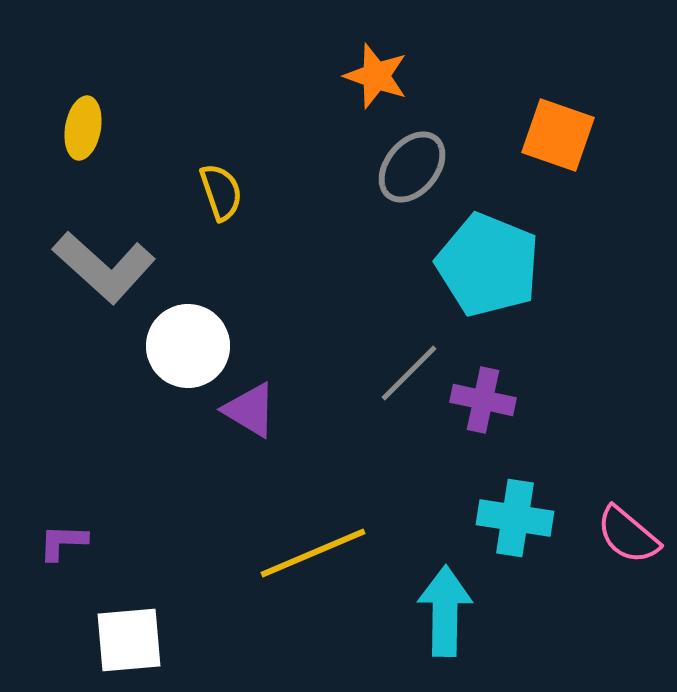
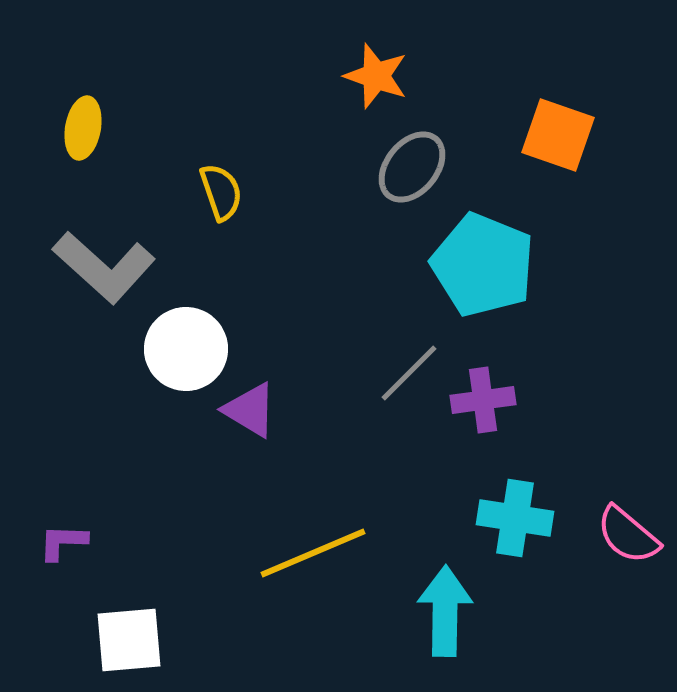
cyan pentagon: moved 5 px left
white circle: moved 2 px left, 3 px down
purple cross: rotated 20 degrees counterclockwise
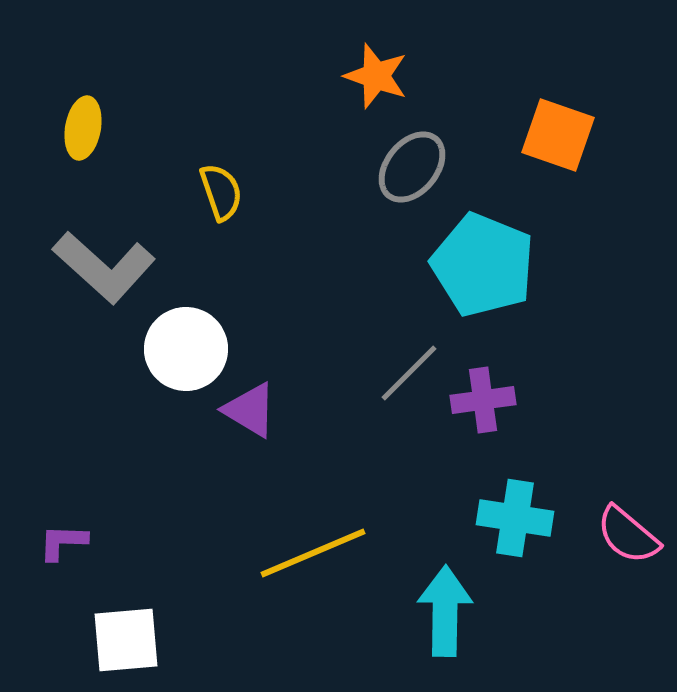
white square: moved 3 px left
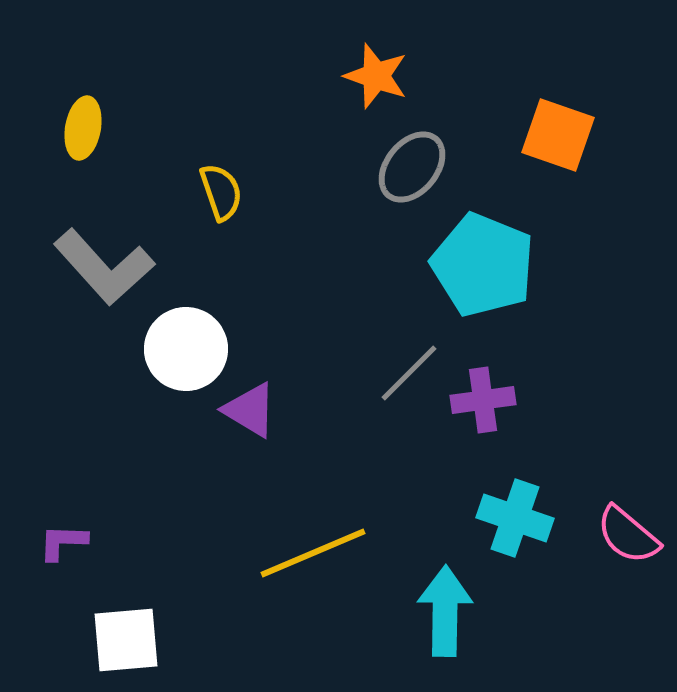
gray L-shape: rotated 6 degrees clockwise
cyan cross: rotated 10 degrees clockwise
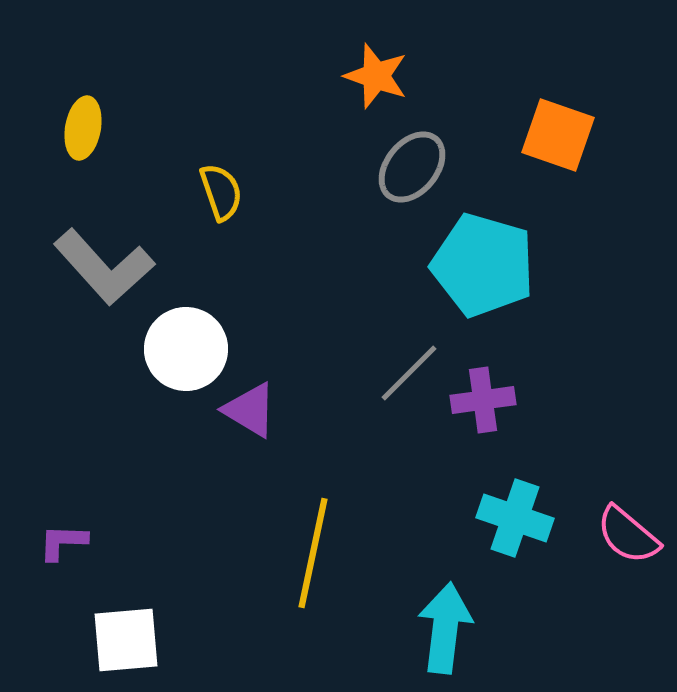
cyan pentagon: rotated 6 degrees counterclockwise
yellow line: rotated 55 degrees counterclockwise
cyan arrow: moved 17 px down; rotated 6 degrees clockwise
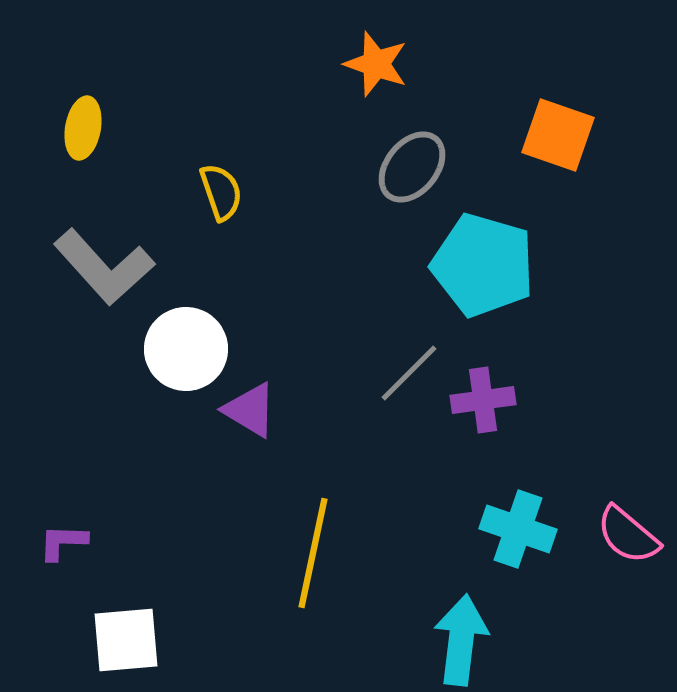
orange star: moved 12 px up
cyan cross: moved 3 px right, 11 px down
cyan arrow: moved 16 px right, 12 px down
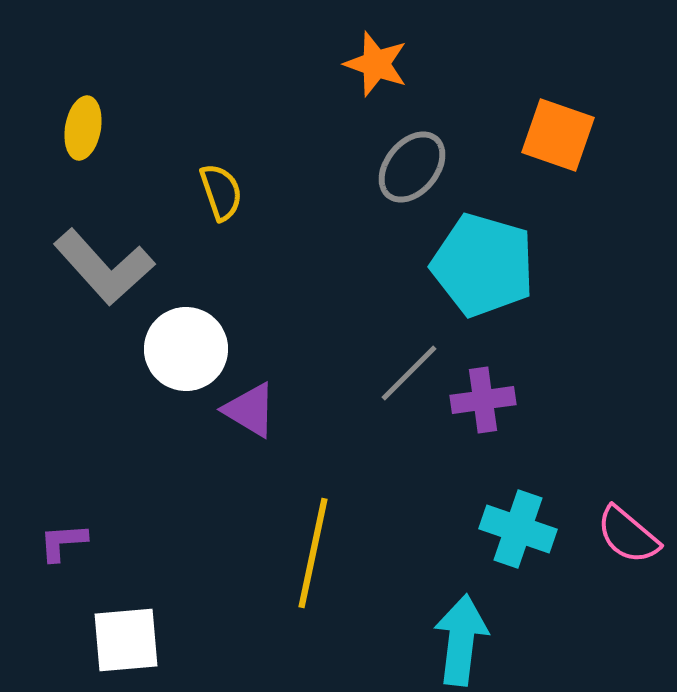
purple L-shape: rotated 6 degrees counterclockwise
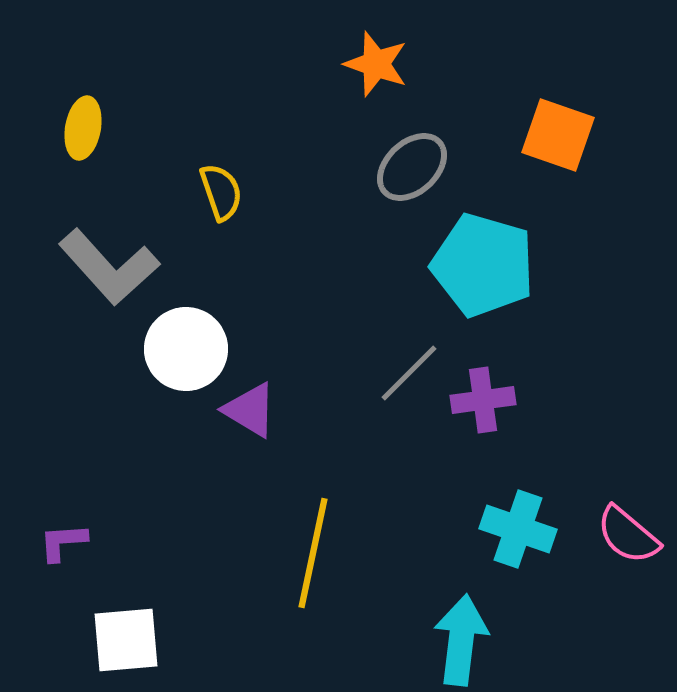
gray ellipse: rotated 8 degrees clockwise
gray L-shape: moved 5 px right
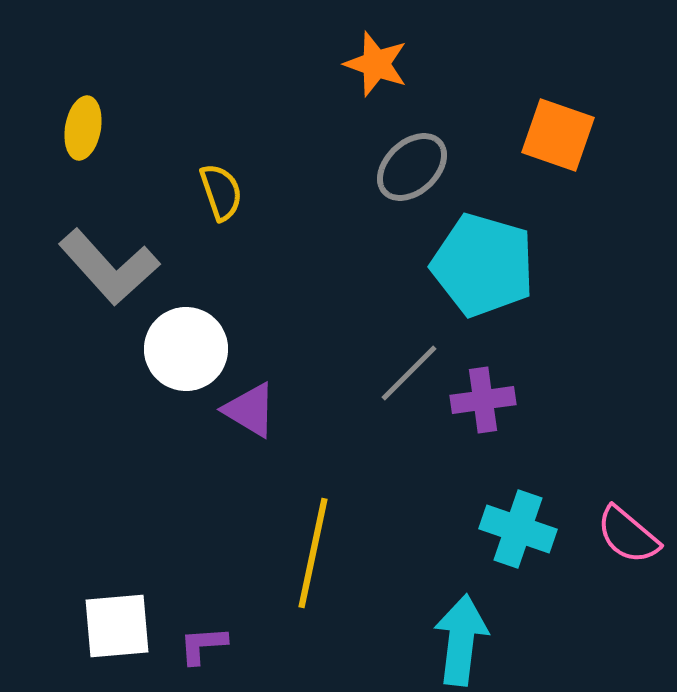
purple L-shape: moved 140 px right, 103 px down
white square: moved 9 px left, 14 px up
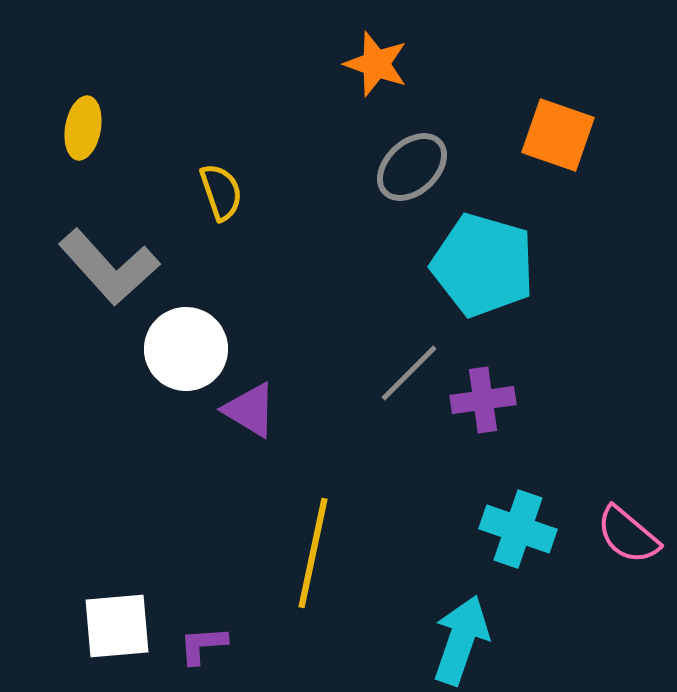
cyan arrow: rotated 12 degrees clockwise
